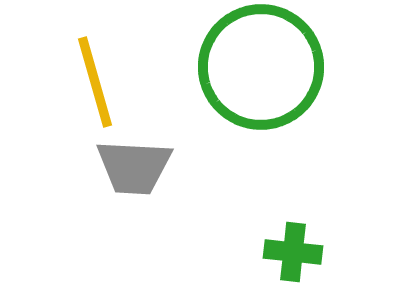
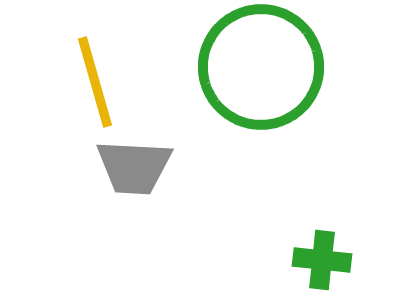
green cross: moved 29 px right, 8 px down
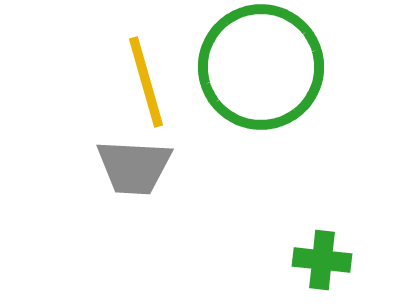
yellow line: moved 51 px right
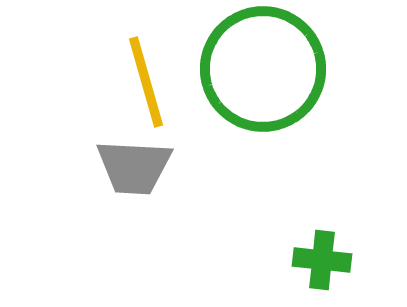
green circle: moved 2 px right, 2 px down
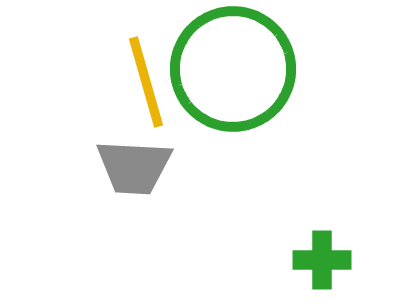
green circle: moved 30 px left
green cross: rotated 6 degrees counterclockwise
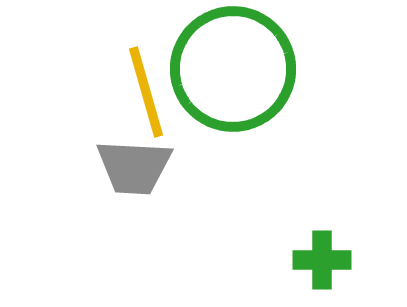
yellow line: moved 10 px down
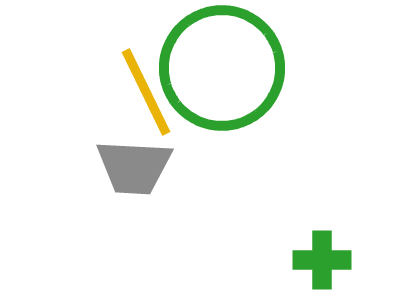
green circle: moved 11 px left, 1 px up
yellow line: rotated 10 degrees counterclockwise
